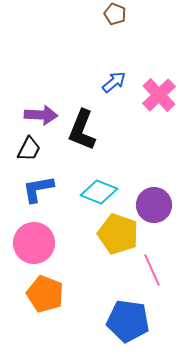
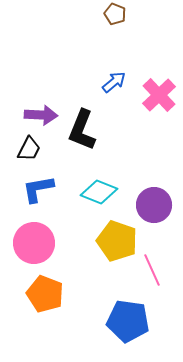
yellow pentagon: moved 1 px left, 7 px down
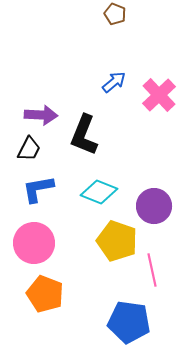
black L-shape: moved 2 px right, 5 px down
purple circle: moved 1 px down
pink line: rotated 12 degrees clockwise
blue pentagon: moved 1 px right, 1 px down
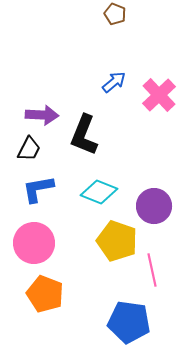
purple arrow: moved 1 px right
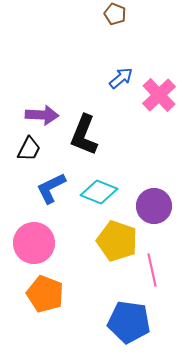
blue arrow: moved 7 px right, 4 px up
blue L-shape: moved 13 px right, 1 px up; rotated 16 degrees counterclockwise
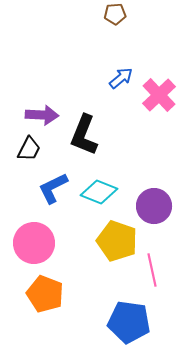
brown pentagon: rotated 25 degrees counterclockwise
blue L-shape: moved 2 px right
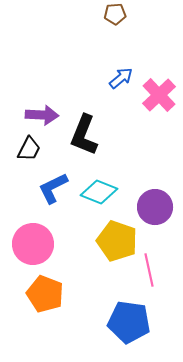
purple circle: moved 1 px right, 1 px down
pink circle: moved 1 px left, 1 px down
pink line: moved 3 px left
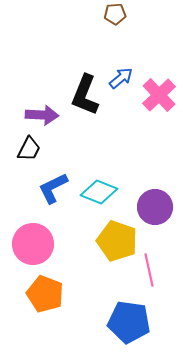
black L-shape: moved 1 px right, 40 px up
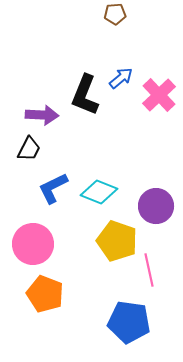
purple circle: moved 1 px right, 1 px up
